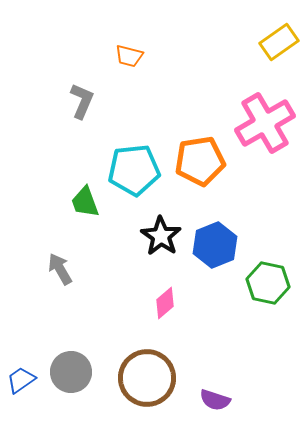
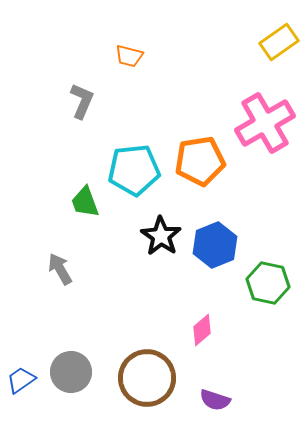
pink diamond: moved 37 px right, 27 px down
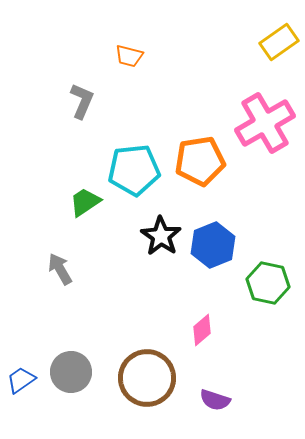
green trapezoid: rotated 76 degrees clockwise
blue hexagon: moved 2 px left
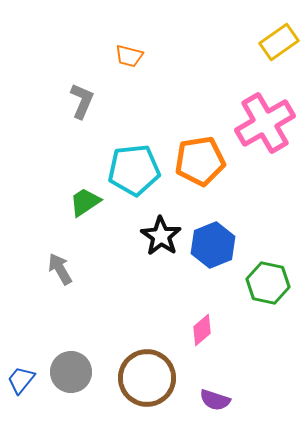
blue trapezoid: rotated 16 degrees counterclockwise
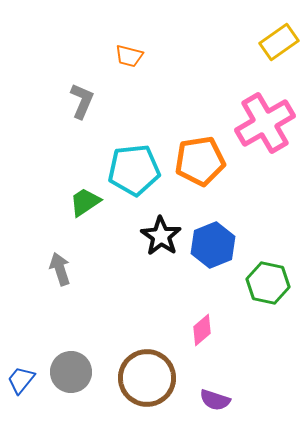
gray arrow: rotated 12 degrees clockwise
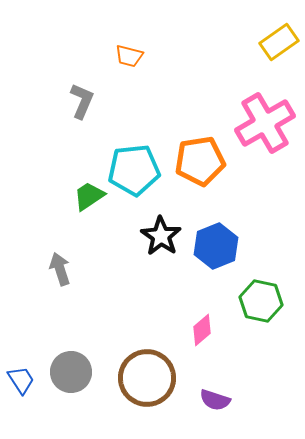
green trapezoid: moved 4 px right, 6 px up
blue hexagon: moved 3 px right, 1 px down
green hexagon: moved 7 px left, 18 px down
blue trapezoid: rotated 108 degrees clockwise
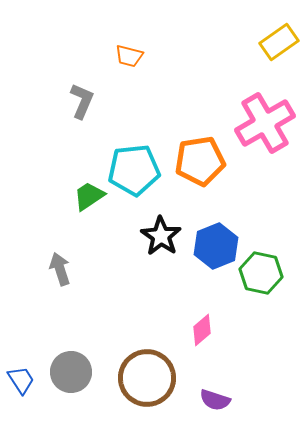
green hexagon: moved 28 px up
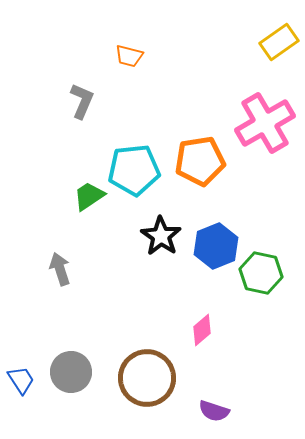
purple semicircle: moved 1 px left, 11 px down
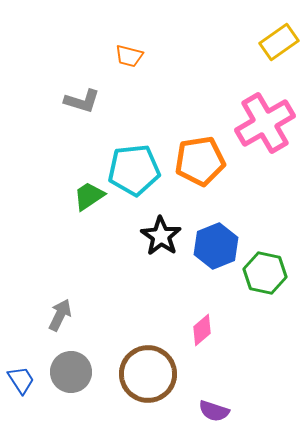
gray L-shape: rotated 84 degrees clockwise
gray arrow: moved 46 px down; rotated 44 degrees clockwise
green hexagon: moved 4 px right
brown circle: moved 1 px right, 4 px up
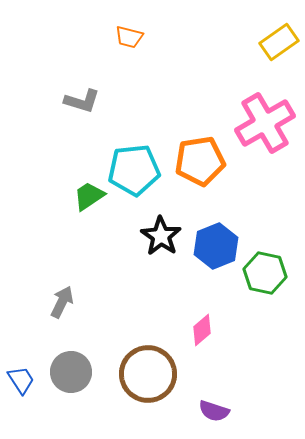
orange trapezoid: moved 19 px up
gray arrow: moved 2 px right, 13 px up
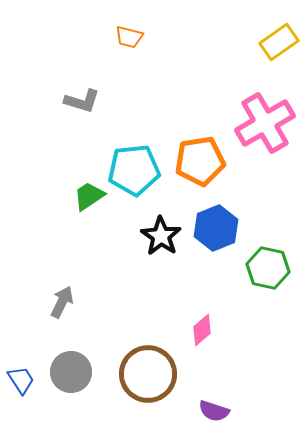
blue hexagon: moved 18 px up
green hexagon: moved 3 px right, 5 px up
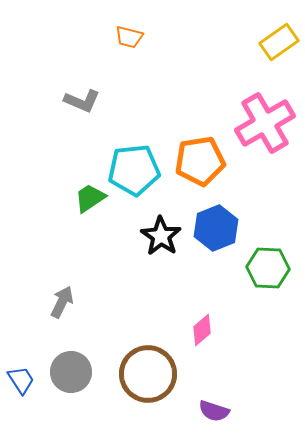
gray L-shape: rotated 6 degrees clockwise
green trapezoid: moved 1 px right, 2 px down
green hexagon: rotated 9 degrees counterclockwise
